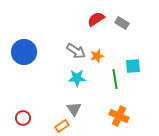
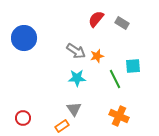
red semicircle: rotated 18 degrees counterclockwise
blue circle: moved 14 px up
green line: rotated 18 degrees counterclockwise
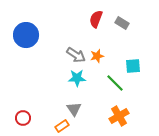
red semicircle: rotated 18 degrees counterclockwise
blue circle: moved 2 px right, 3 px up
gray arrow: moved 4 px down
green line: moved 4 px down; rotated 18 degrees counterclockwise
orange cross: rotated 36 degrees clockwise
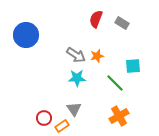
red circle: moved 21 px right
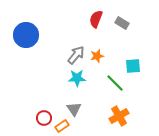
gray arrow: rotated 84 degrees counterclockwise
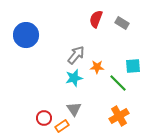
orange star: moved 11 px down; rotated 16 degrees clockwise
cyan star: moved 3 px left; rotated 12 degrees counterclockwise
green line: moved 3 px right
